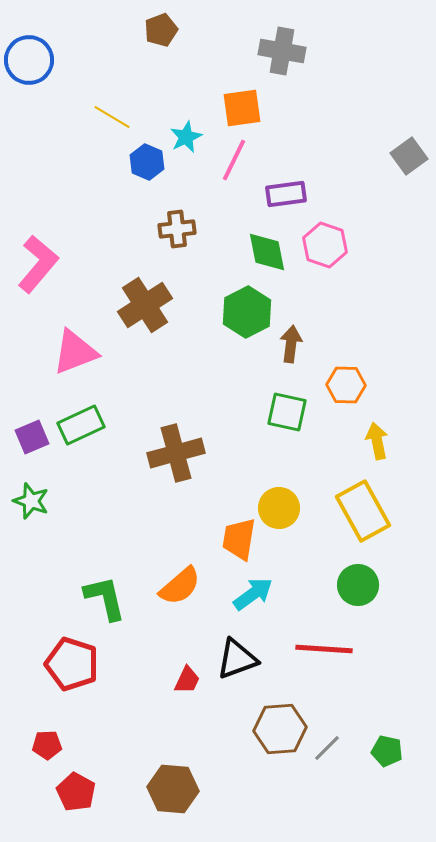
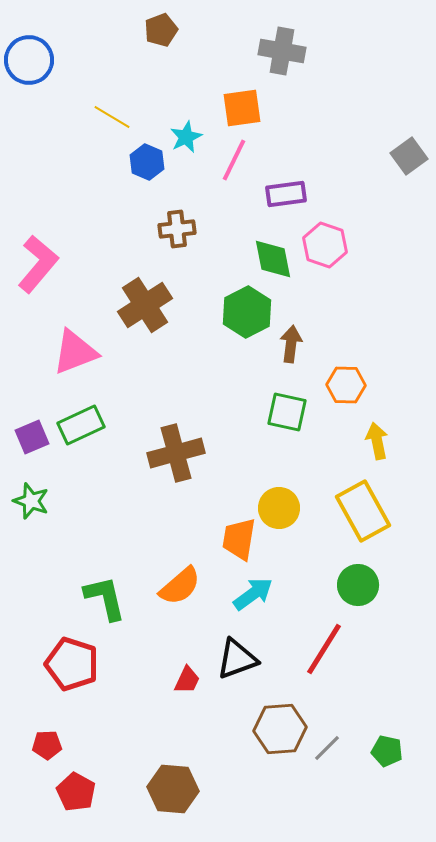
green diamond at (267, 252): moved 6 px right, 7 px down
red line at (324, 649): rotated 62 degrees counterclockwise
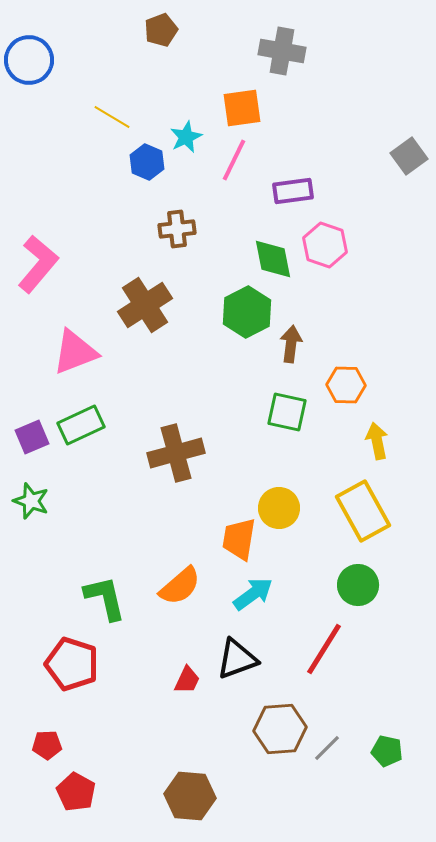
purple rectangle at (286, 194): moved 7 px right, 3 px up
brown hexagon at (173, 789): moved 17 px right, 7 px down
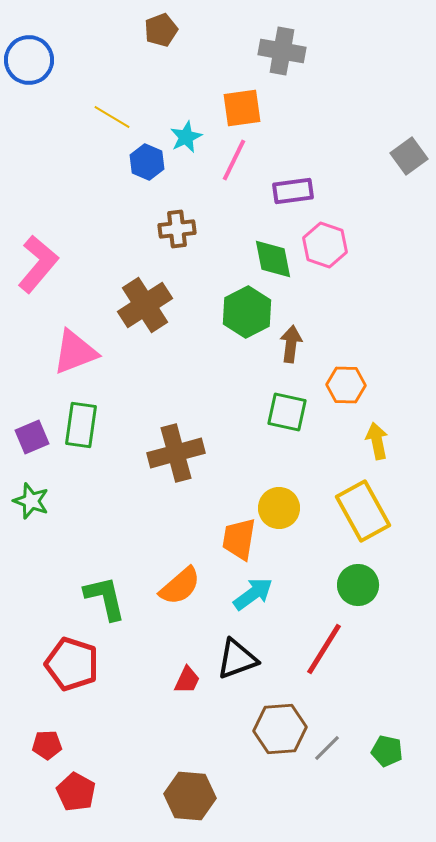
green rectangle at (81, 425): rotated 57 degrees counterclockwise
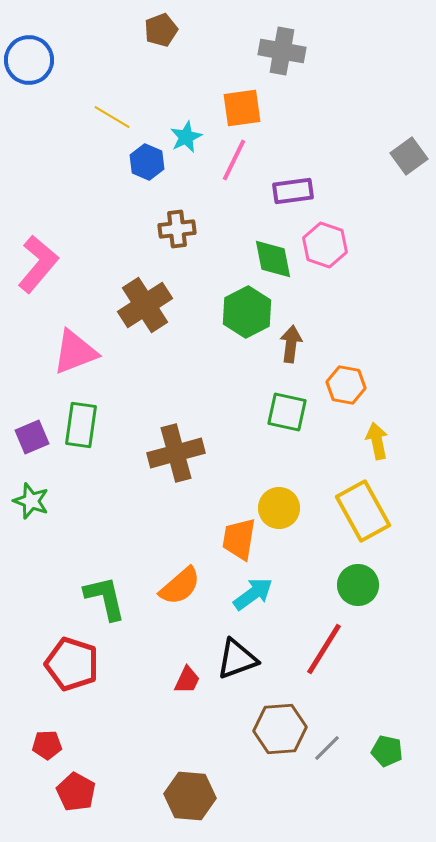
orange hexagon at (346, 385): rotated 9 degrees clockwise
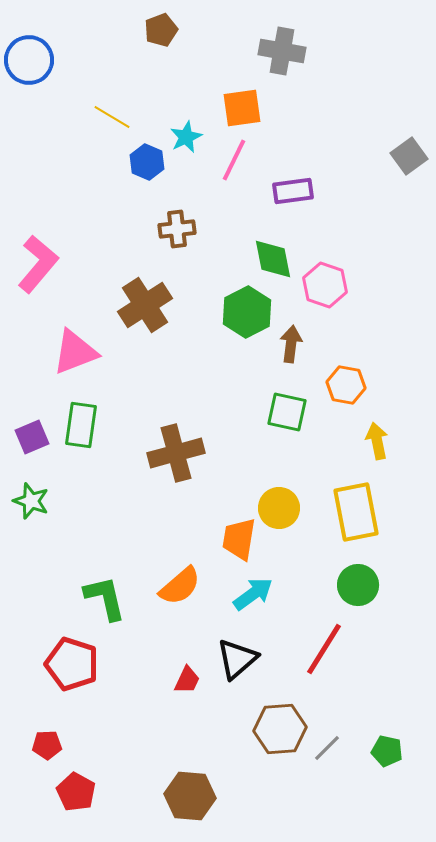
pink hexagon at (325, 245): moved 40 px down
yellow rectangle at (363, 511): moved 7 px left, 1 px down; rotated 18 degrees clockwise
black triangle at (237, 659): rotated 21 degrees counterclockwise
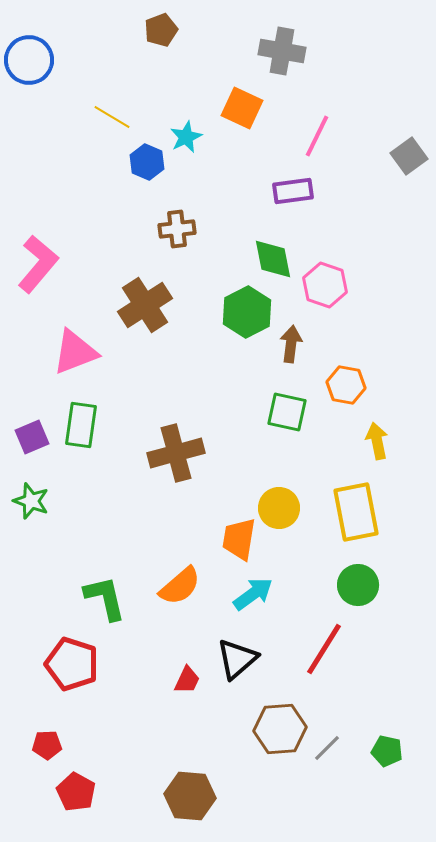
orange square at (242, 108): rotated 33 degrees clockwise
pink line at (234, 160): moved 83 px right, 24 px up
